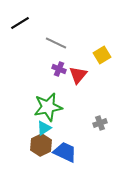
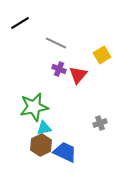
green star: moved 14 px left
cyan triangle: rotated 21 degrees clockwise
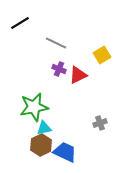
red triangle: rotated 24 degrees clockwise
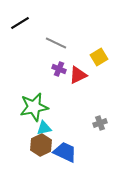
yellow square: moved 3 px left, 2 px down
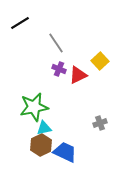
gray line: rotated 30 degrees clockwise
yellow square: moved 1 px right, 4 px down; rotated 12 degrees counterclockwise
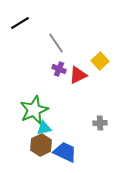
green star: moved 3 px down; rotated 12 degrees counterclockwise
gray cross: rotated 16 degrees clockwise
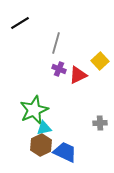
gray line: rotated 50 degrees clockwise
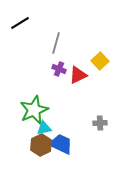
blue trapezoid: moved 4 px left, 8 px up
